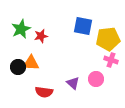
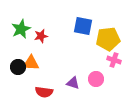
pink cross: moved 3 px right
purple triangle: rotated 24 degrees counterclockwise
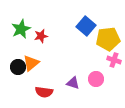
blue square: moved 3 px right; rotated 30 degrees clockwise
orange triangle: rotated 42 degrees counterclockwise
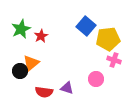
red star: rotated 16 degrees counterclockwise
black circle: moved 2 px right, 4 px down
purple triangle: moved 6 px left, 5 px down
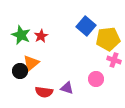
green star: moved 6 px down; rotated 24 degrees counterclockwise
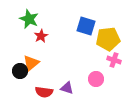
blue square: rotated 24 degrees counterclockwise
green star: moved 8 px right, 16 px up
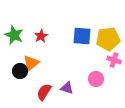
green star: moved 15 px left, 16 px down
blue square: moved 4 px left, 10 px down; rotated 12 degrees counterclockwise
red semicircle: rotated 114 degrees clockwise
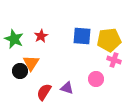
green star: moved 4 px down
yellow pentagon: moved 1 px right, 1 px down
orange triangle: rotated 18 degrees counterclockwise
